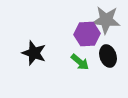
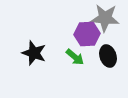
gray star: moved 1 px left, 2 px up
green arrow: moved 5 px left, 5 px up
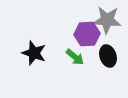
gray star: moved 2 px right, 2 px down
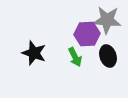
green arrow: rotated 24 degrees clockwise
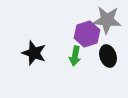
purple hexagon: rotated 15 degrees counterclockwise
green arrow: moved 1 px up; rotated 36 degrees clockwise
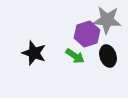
green arrow: rotated 66 degrees counterclockwise
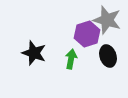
gray star: rotated 12 degrees clockwise
green arrow: moved 4 px left, 3 px down; rotated 114 degrees counterclockwise
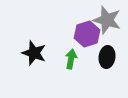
black ellipse: moved 1 px left, 1 px down; rotated 25 degrees clockwise
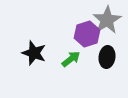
gray star: rotated 24 degrees clockwise
green arrow: rotated 42 degrees clockwise
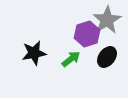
black star: rotated 30 degrees counterclockwise
black ellipse: rotated 30 degrees clockwise
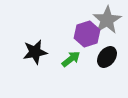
black star: moved 1 px right, 1 px up
